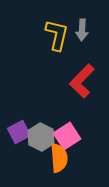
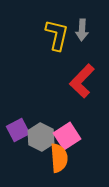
purple square: moved 1 px left, 2 px up
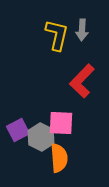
pink square: moved 6 px left, 13 px up; rotated 36 degrees clockwise
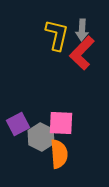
red L-shape: moved 28 px up
purple square: moved 6 px up
orange semicircle: moved 4 px up
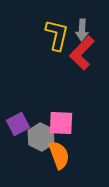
orange semicircle: moved 1 px down; rotated 16 degrees counterclockwise
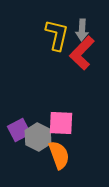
purple square: moved 1 px right, 6 px down
gray hexagon: moved 3 px left
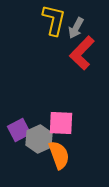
gray arrow: moved 6 px left, 2 px up; rotated 25 degrees clockwise
yellow L-shape: moved 3 px left, 15 px up
gray hexagon: moved 1 px right, 2 px down; rotated 8 degrees clockwise
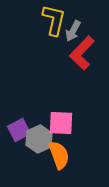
gray arrow: moved 3 px left, 3 px down
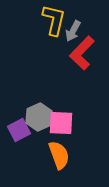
gray hexagon: moved 22 px up
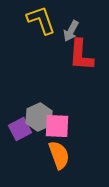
yellow L-shape: moved 13 px left; rotated 32 degrees counterclockwise
gray arrow: moved 2 px left
red L-shape: moved 1 px left, 2 px down; rotated 40 degrees counterclockwise
pink square: moved 4 px left, 3 px down
purple square: moved 1 px right, 1 px up
